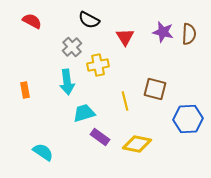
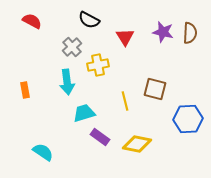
brown semicircle: moved 1 px right, 1 px up
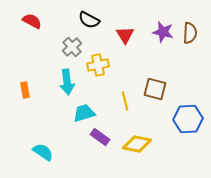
red triangle: moved 2 px up
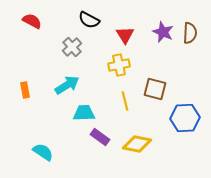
purple star: rotated 10 degrees clockwise
yellow cross: moved 21 px right
cyan arrow: moved 3 px down; rotated 115 degrees counterclockwise
cyan trapezoid: rotated 15 degrees clockwise
blue hexagon: moved 3 px left, 1 px up
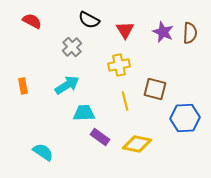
red triangle: moved 5 px up
orange rectangle: moved 2 px left, 4 px up
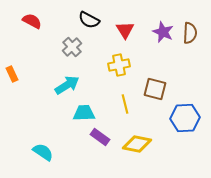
orange rectangle: moved 11 px left, 12 px up; rotated 14 degrees counterclockwise
yellow line: moved 3 px down
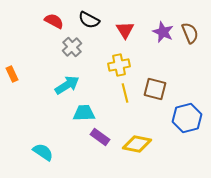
red semicircle: moved 22 px right
brown semicircle: rotated 25 degrees counterclockwise
yellow line: moved 11 px up
blue hexagon: moved 2 px right; rotated 12 degrees counterclockwise
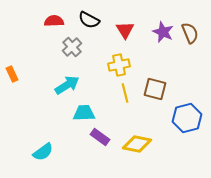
red semicircle: rotated 30 degrees counterclockwise
cyan semicircle: rotated 110 degrees clockwise
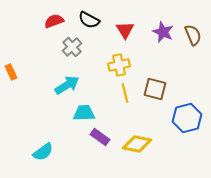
red semicircle: rotated 18 degrees counterclockwise
brown semicircle: moved 3 px right, 2 px down
orange rectangle: moved 1 px left, 2 px up
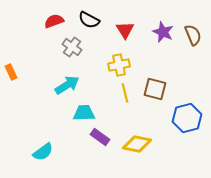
gray cross: rotated 12 degrees counterclockwise
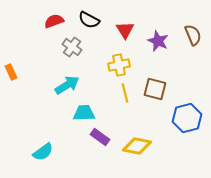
purple star: moved 5 px left, 9 px down
yellow diamond: moved 2 px down
